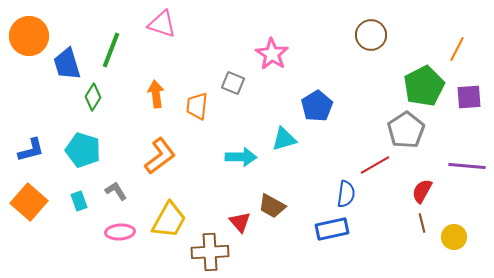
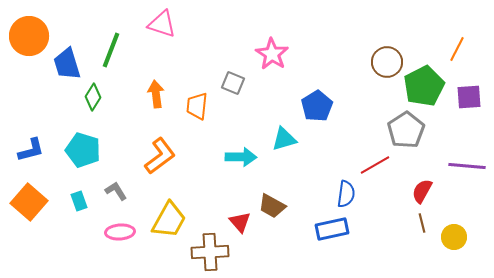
brown circle: moved 16 px right, 27 px down
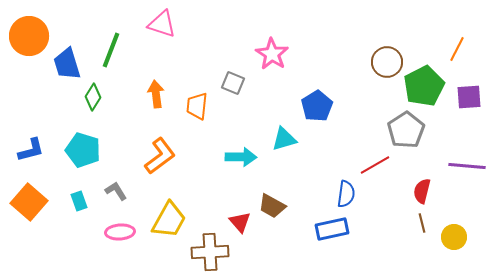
red semicircle: rotated 15 degrees counterclockwise
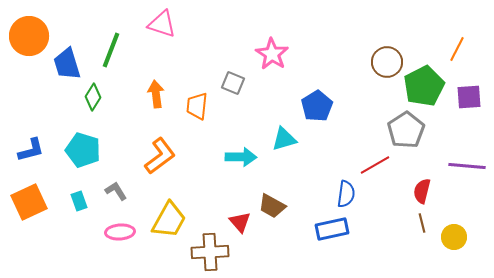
orange square: rotated 24 degrees clockwise
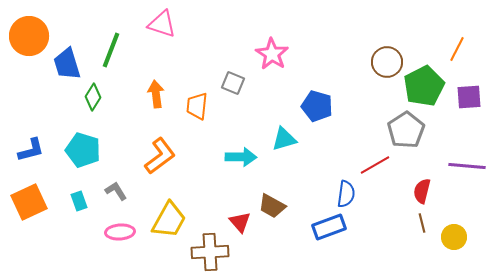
blue pentagon: rotated 24 degrees counterclockwise
blue rectangle: moved 3 px left, 2 px up; rotated 8 degrees counterclockwise
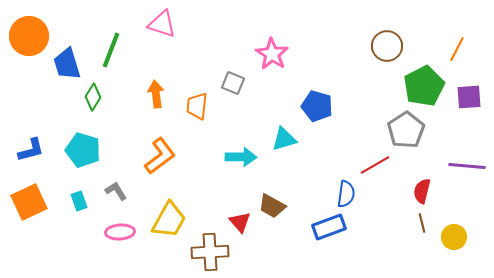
brown circle: moved 16 px up
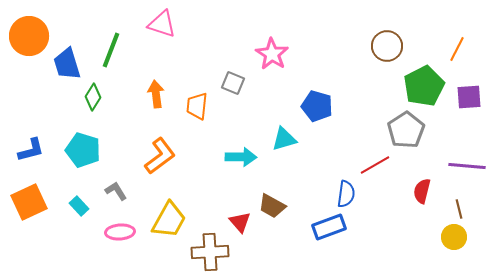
cyan rectangle: moved 5 px down; rotated 24 degrees counterclockwise
brown line: moved 37 px right, 14 px up
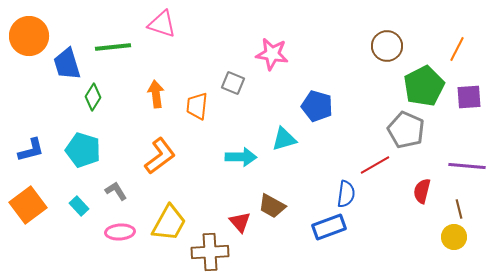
green line: moved 2 px right, 3 px up; rotated 63 degrees clockwise
pink star: rotated 24 degrees counterclockwise
gray pentagon: rotated 15 degrees counterclockwise
orange square: moved 1 px left, 3 px down; rotated 12 degrees counterclockwise
yellow trapezoid: moved 3 px down
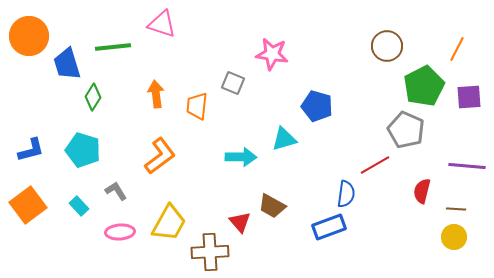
brown line: moved 3 px left; rotated 72 degrees counterclockwise
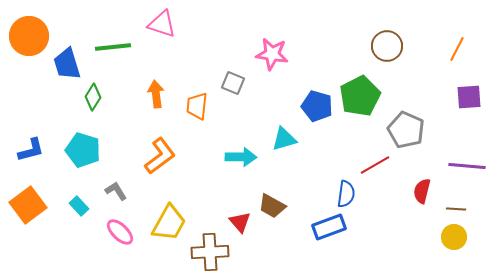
green pentagon: moved 64 px left, 10 px down
pink ellipse: rotated 48 degrees clockwise
